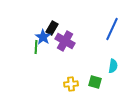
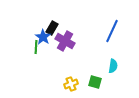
blue line: moved 2 px down
yellow cross: rotated 16 degrees counterclockwise
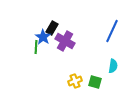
yellow cross: moved 4 px right, 3 px up
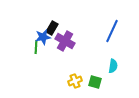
blue star: rotated 28 degrees clockwise
